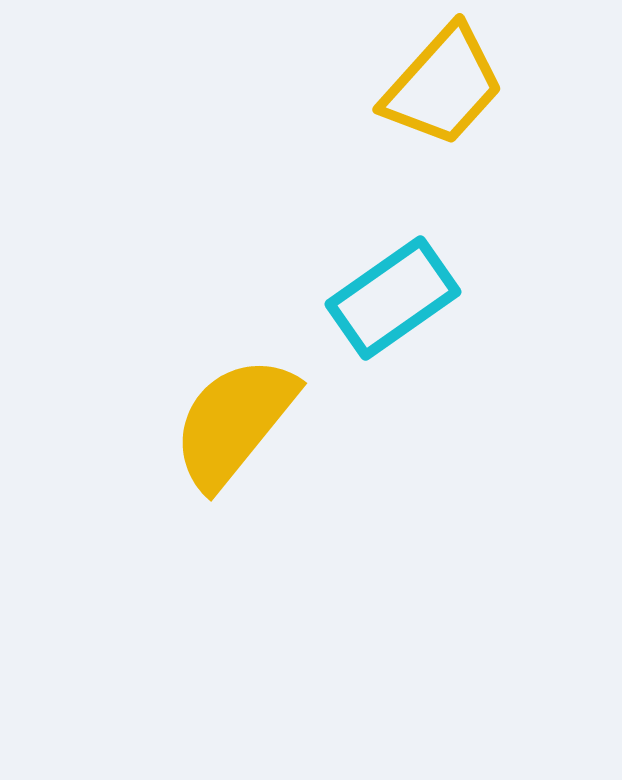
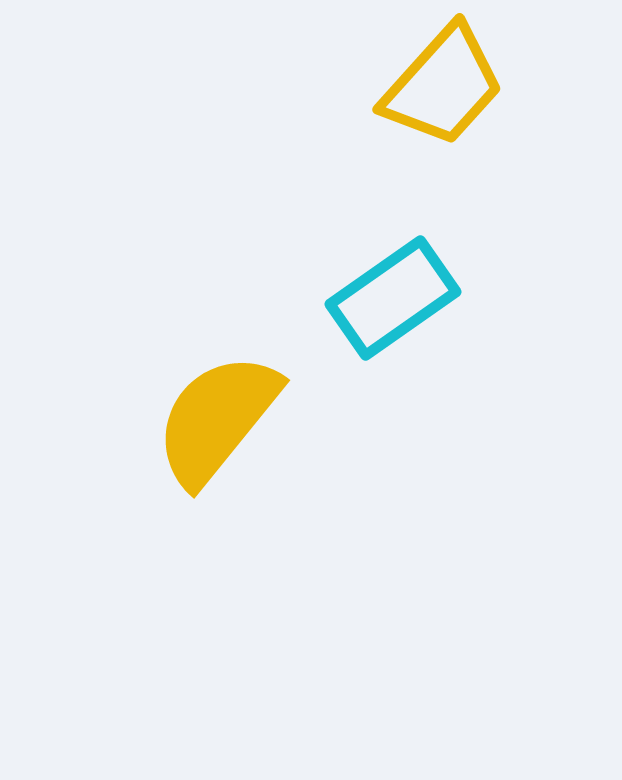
yellow semicircle: moved 17 px left, 3 px up
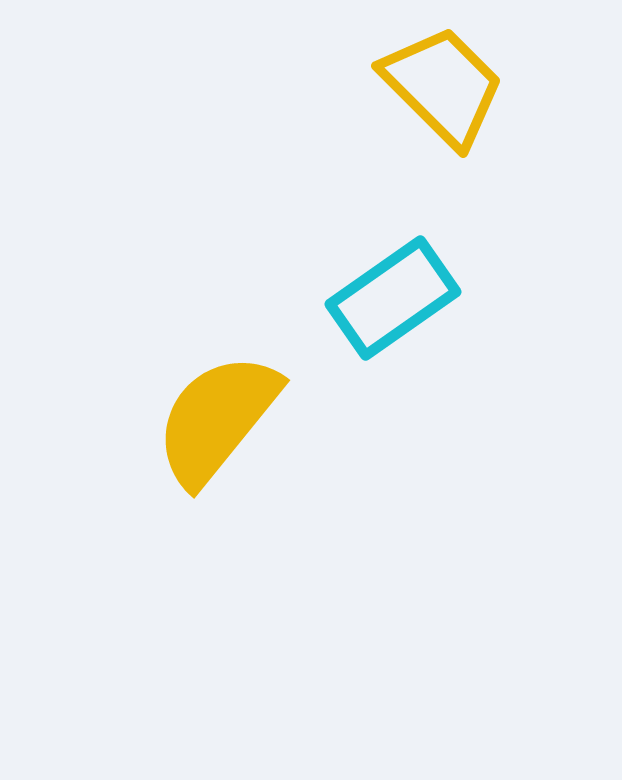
yellow trapezoid: rotated 87 degrees counterclockwise
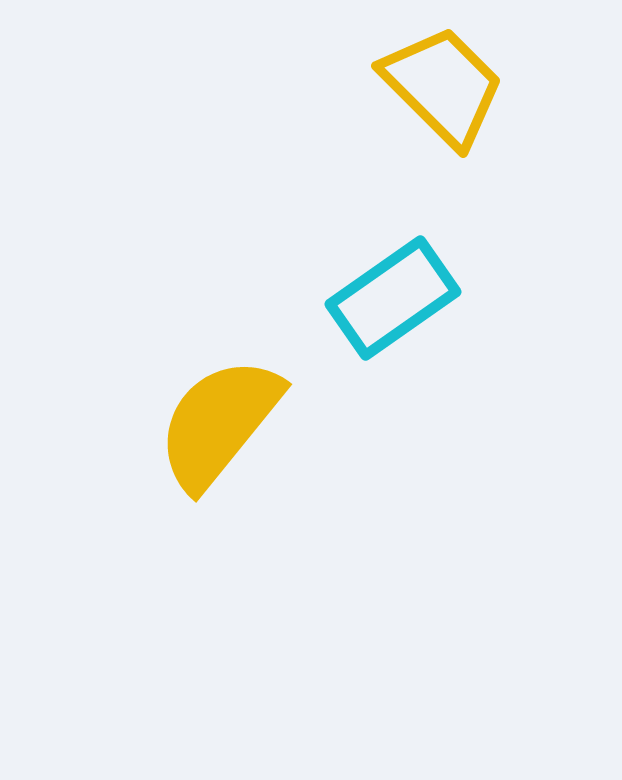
yellow semicircle: moved 2 px right, 4 px down
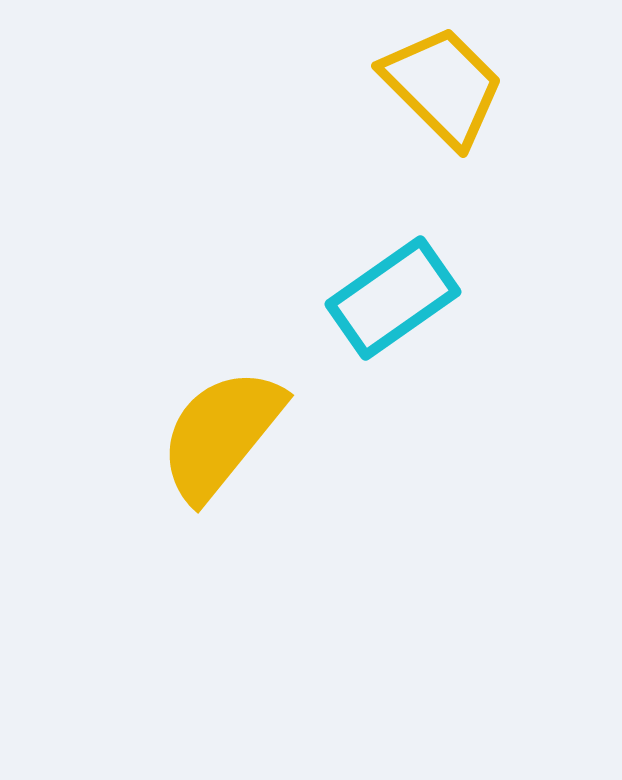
yellow semicircle: moved 2 px right, 11 px down
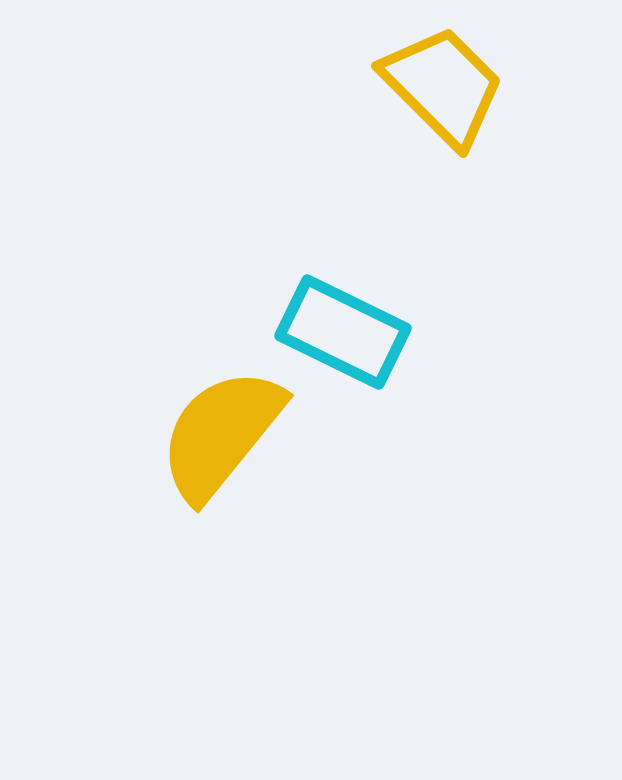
cyan rectangle: moved 50 px left, 34 px down; rotated 61 degrees clockwise
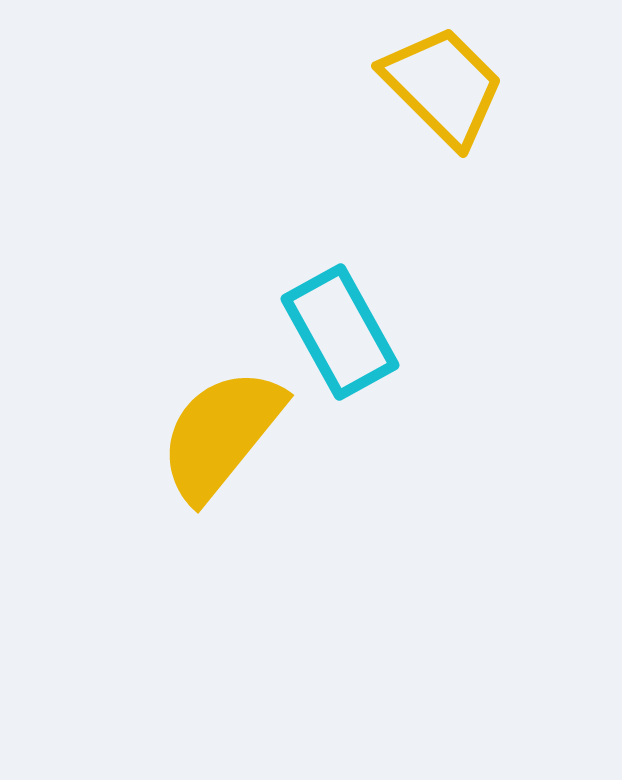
cyan rectangle: moved 3 px left; rotated 35 degrees clockwise
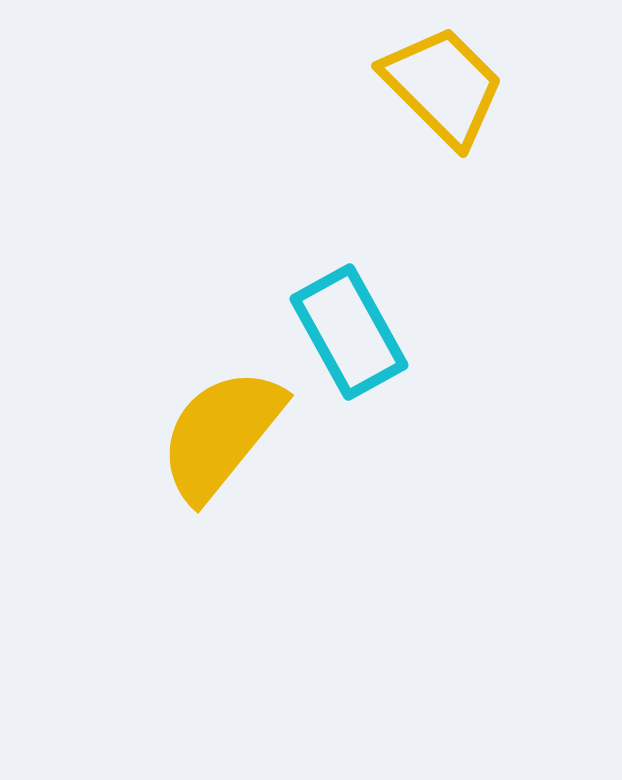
cyan rectangle: moved 9 px right
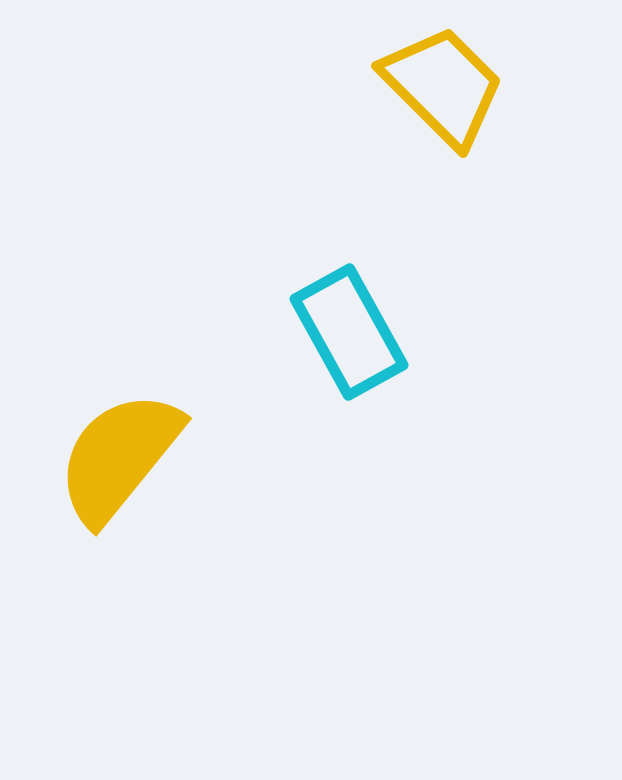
yellow semicircle: moved 102 px left, 23 px down
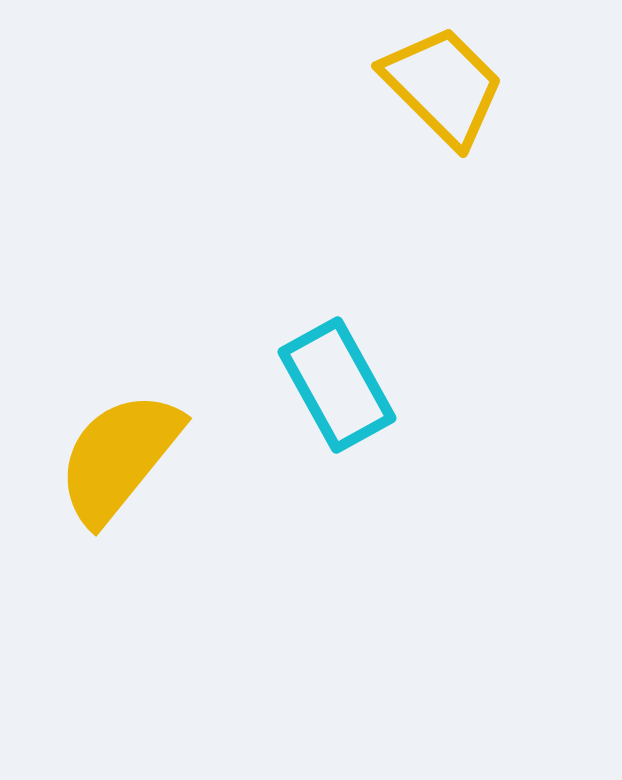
cyan rectangle: moved 12 px left, 53 px down
